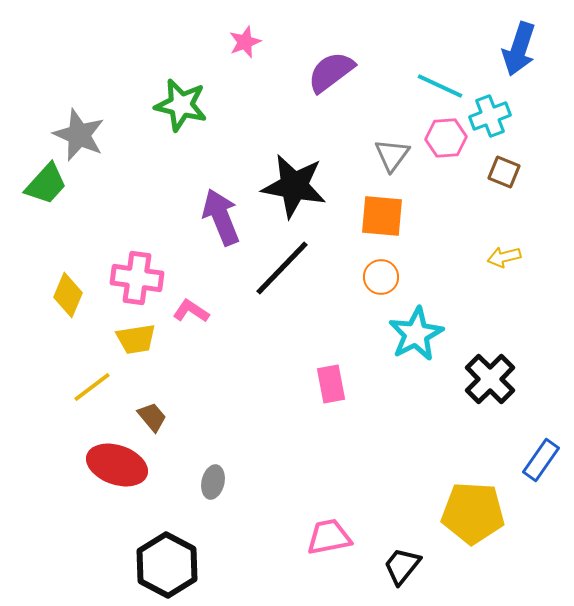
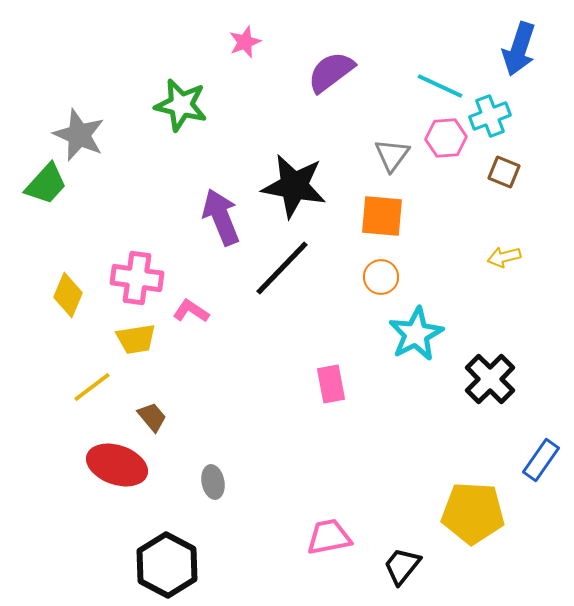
gray ellipse: rotated 24 degrees counterclockwise
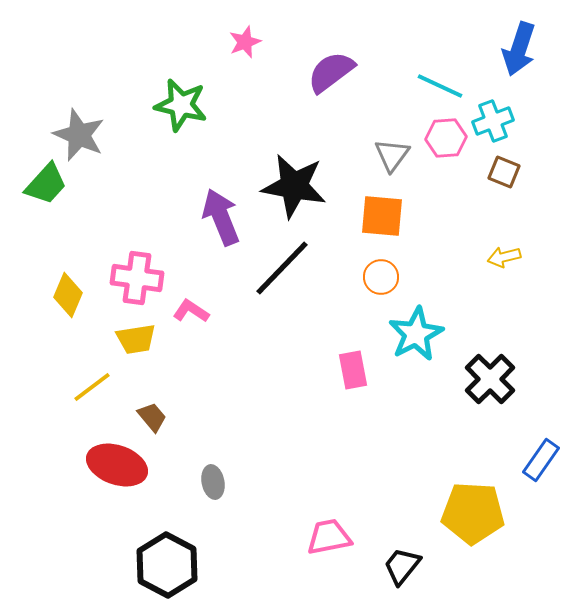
cyan cross: moved 3 px right, 5 px down
pink rectangle: moved 22 px right, 14 px up
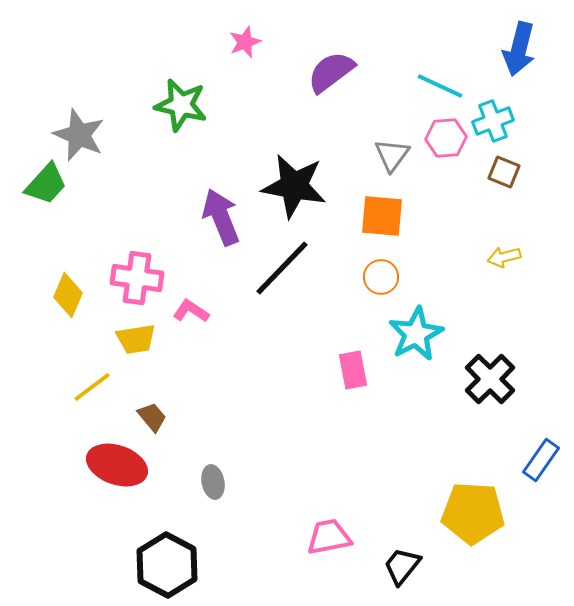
blue arrow: rotated 4 degrees counterclockwise
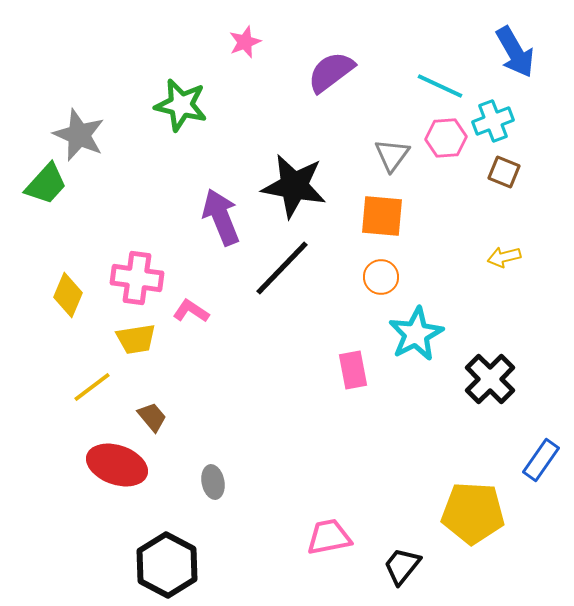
blue arrow: moved 4 px left, 3 px down; rotated 44 degrees counterclockwise
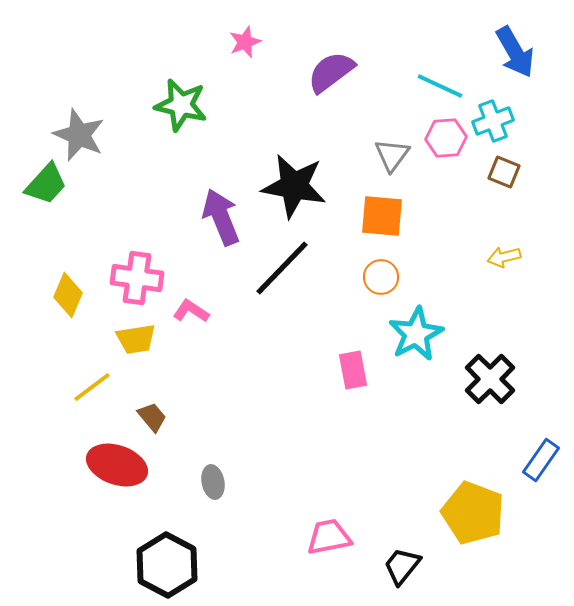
yellow pentagon: rotated 18 degrees clockwise
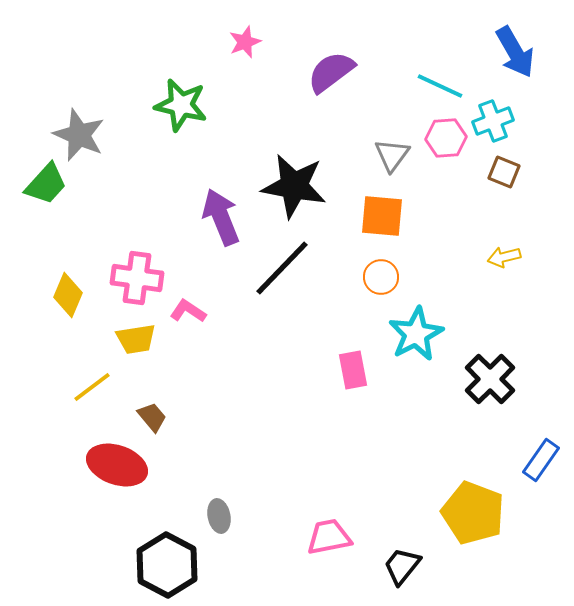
pink L-shape: moved 3 px left
gray ellipse: moved 6 px right, 34 px down
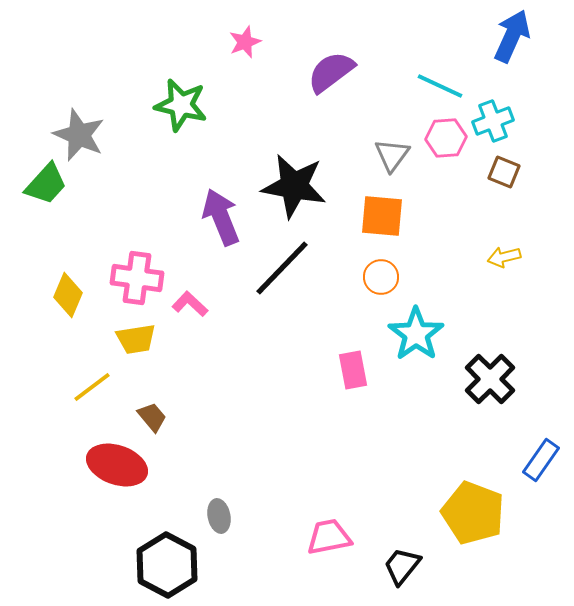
blue arrow: moved 3 px left, 16 px up; rotated 126 degrees counterclockwise
pink L-shape: moved 2 px right, 7 px up; rotated 9 degrees clockwise
cyan star: rotated 8 degrees counterclockwise
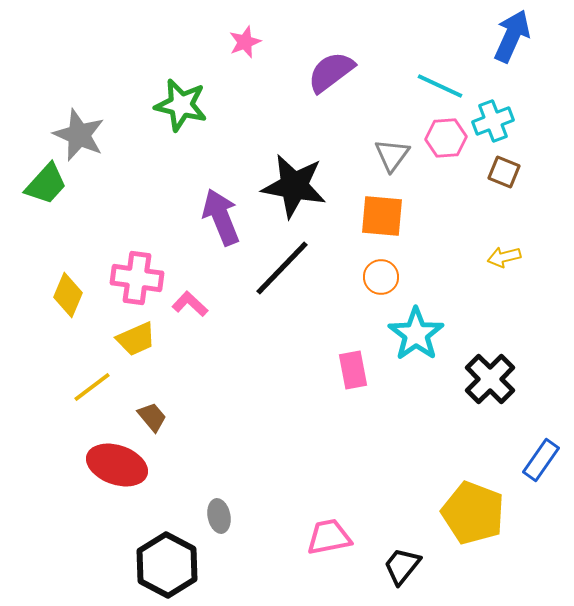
yellow trapezoid: rotated 15 degrees counterclockwise
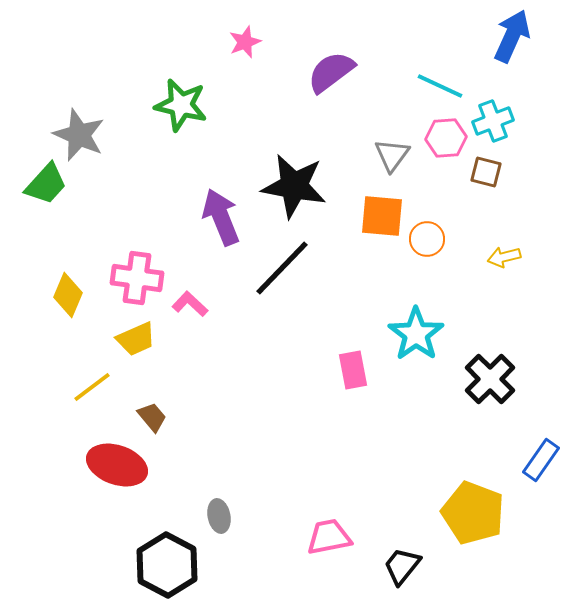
brown square: moved 18 px left; rotated 8 degrees counterclockwise
orange circle: moved 46 px right, 38 px up
